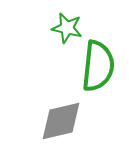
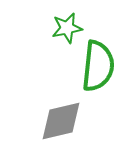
green star: rotated 24 degrees counterclockwise
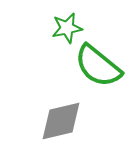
green semicircle: rotated 123 degrees clockwise
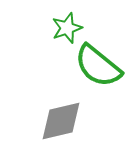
green star: rotated 8 degrees counterclockwise
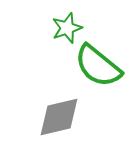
gray diamond: moved 2 px left, 4 px up
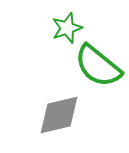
gray diamond: moved 2 px up
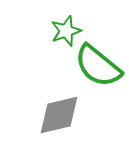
green star: moved 1 px left, 3 px down
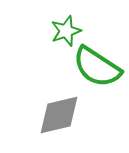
green semicircle: moved 1 px left, 1 px down; rotated 6 degrees counterclockwise
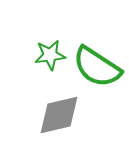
green star: moved 16 px left, 24 px down; rotated 12 degrees clockwise
